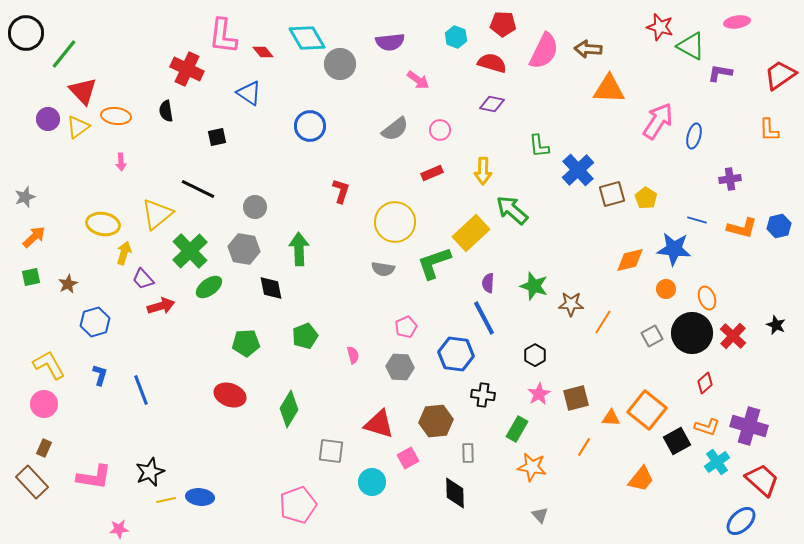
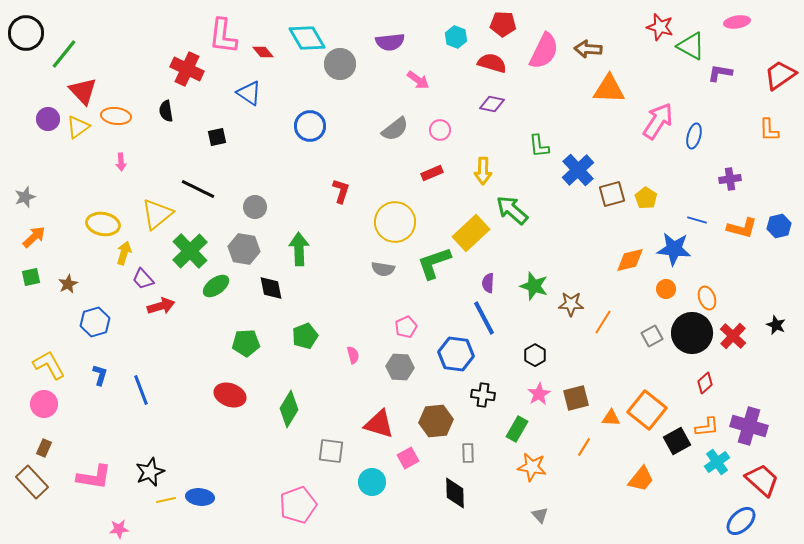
green ellipse at (209, 287): moved 7 px right, 1 px up
orange L-shape at (707, 427): rotated 25 degrees counterclockwise
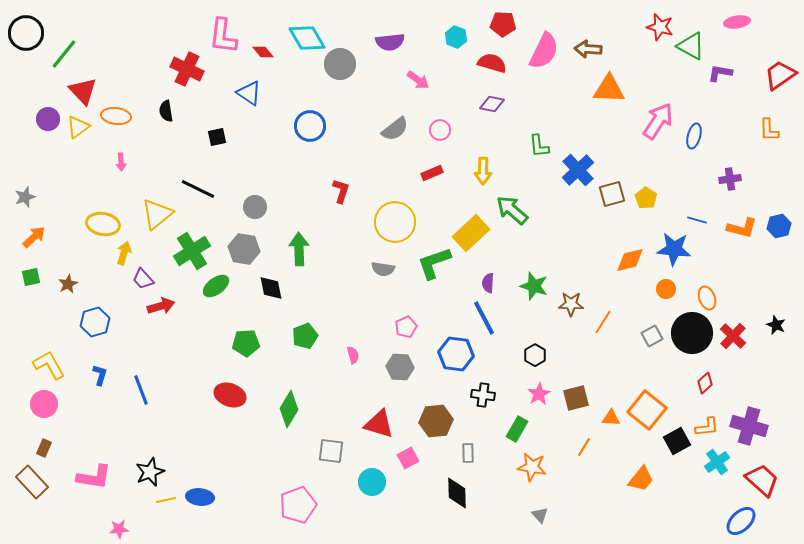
green cross at (190, 251): moved 2 px right; rotated 12 degrees clockwise
black diamond at (455, 493): moved 2 px right
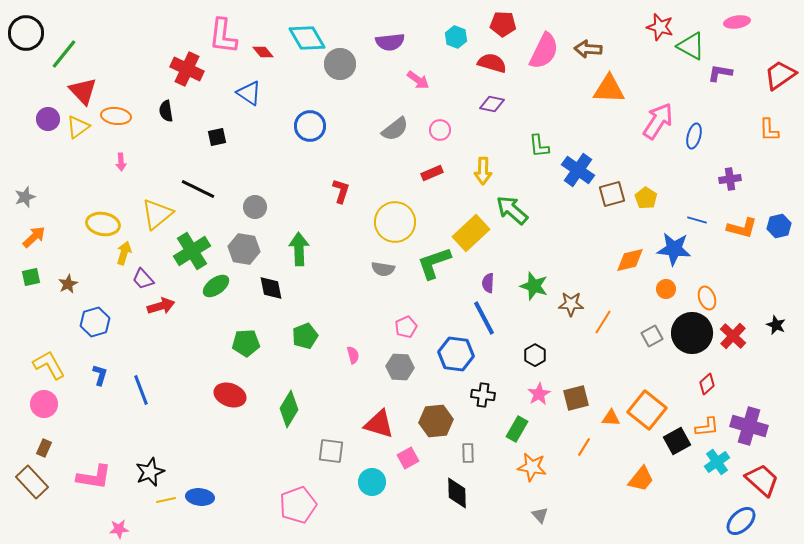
blue cross at (578, 170): rotated 12 degrees counterclockwise
red diamond at (705, 383): moved 2 px right, 1 px down
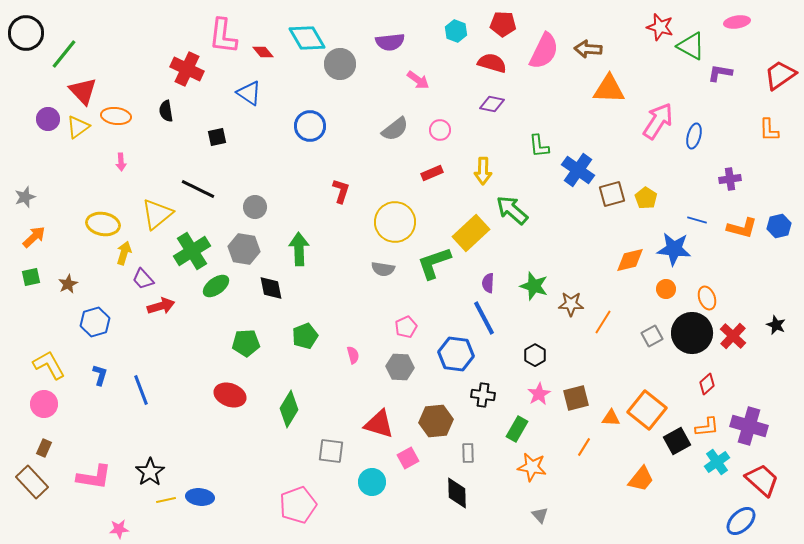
cyan hexagon at (456, 37): moved 6 px up
black star at (150, 472): rotated 12 degrees counterclockwise
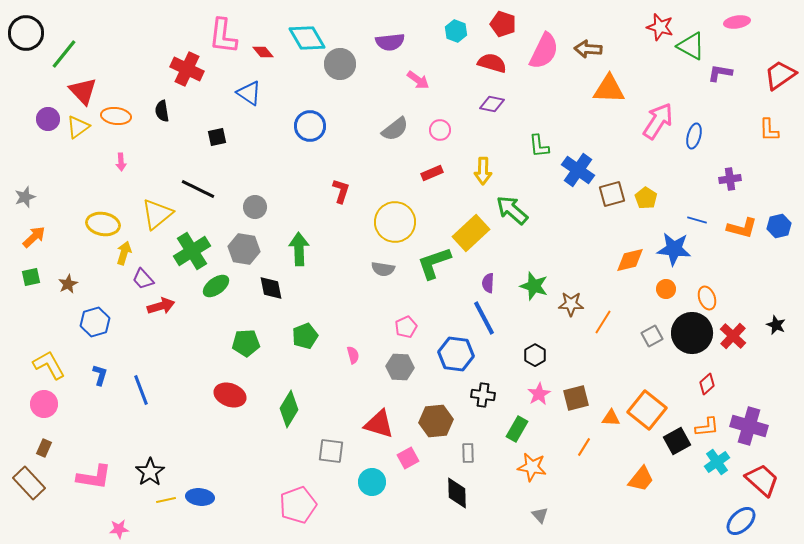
red pentagon at (503, 24): rotated 15 degrees clockwise
black semicircle at (166, 111): moved 4 px left
brown rectangle at (32, 482): moved 3 px left, 1 px down
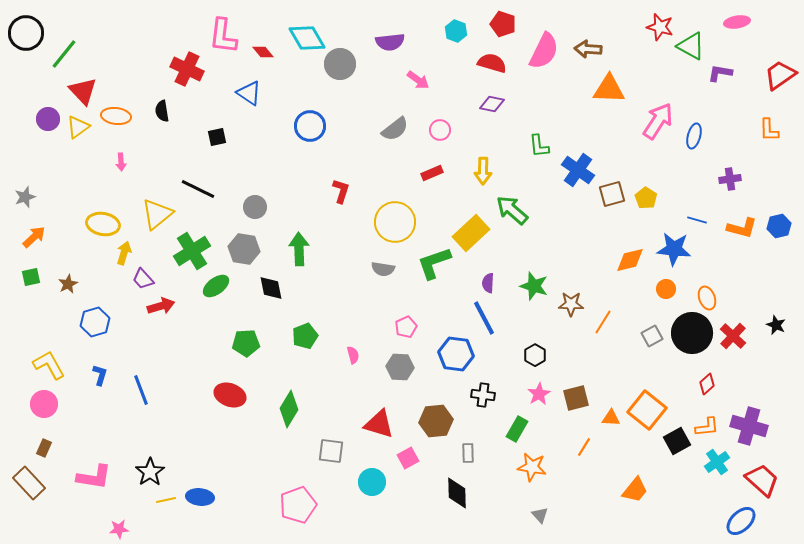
orange trapezoid at (641, 479): moved 6 px left, 11 px down
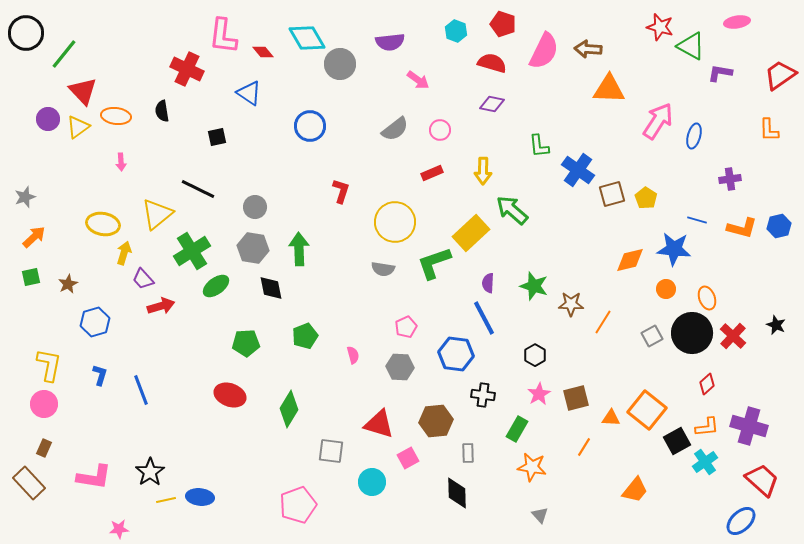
gray hexagon at (244, 249): moved 9 px right, 1 px up
yellow L-shape at (49, 365): rotated 40 degrees clockwise
cyan cross at (717, 462): moved 12 px left
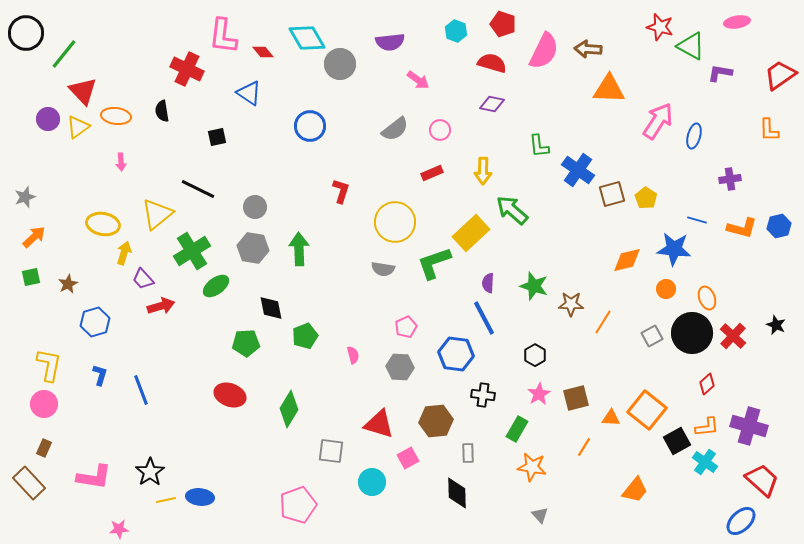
orange diamond at (630, 260): moved 3 px left
black diamond at (271, 288): moved 20 px down
cyan cross at (705, 462): rotated 20 degrees counterclockwise
